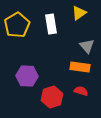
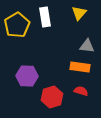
yellow triangle: rotated 14 degrees counterclockwise
white rectangle: moved 6 px left, 7 px up
gray triangle: rotated 42 degrees counterclockwise
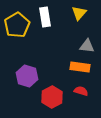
purple hexagon: rotated 15 degrees clockwise
red hexagon: rotated 10 degrees counterclockwise
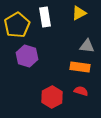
yellow triangle: rotated 21 degrees clockwise
purple hexagon: moved 20 px up
